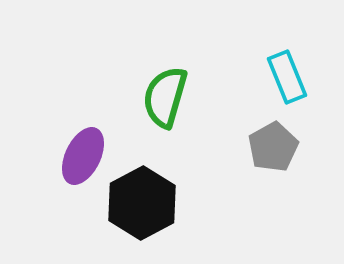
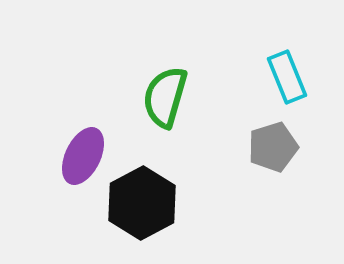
gray pentagon: rotated 12 degrees clockwise
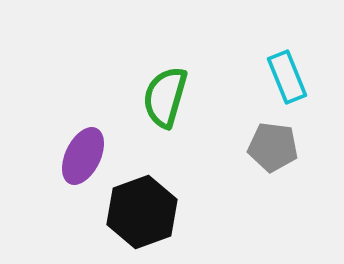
gray pentagon: rotated 24 degrees clockwise
black hexagon: moved 9 px down; rotated 8 degrees clockwise
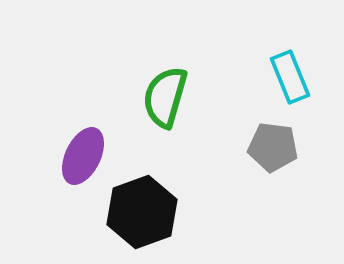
cyan rectangle: moved 3 px right
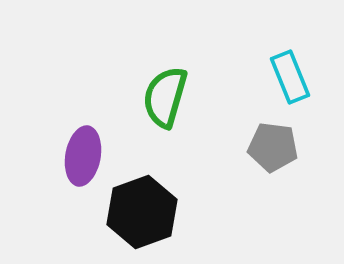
purple ellipse: rotated 16 degrees counterclockwise
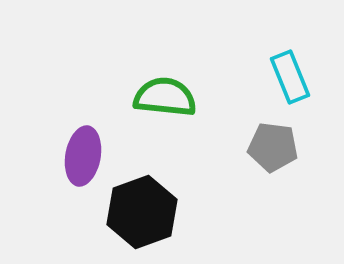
green semicircle: rotated 80 degrees clockwise
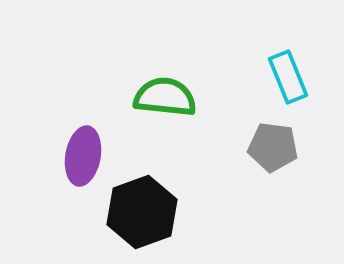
cyan rectangle: moved 2 px left
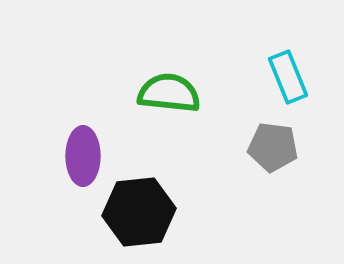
green semicircle: moved 4 px right, 4 px up
purple ellipse: rotated 10 degrees counterclockwise
black hexagon: moved 3 px left; rotated 14 degrees clockwise
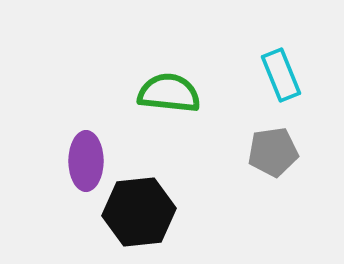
cyan rectangle: moved 7 px left, 2 px up
gray pentagon: moved 5 px down; rotated 15 degrees counterclockwise
purple ellipse: moved 3 px right, 5 px down
